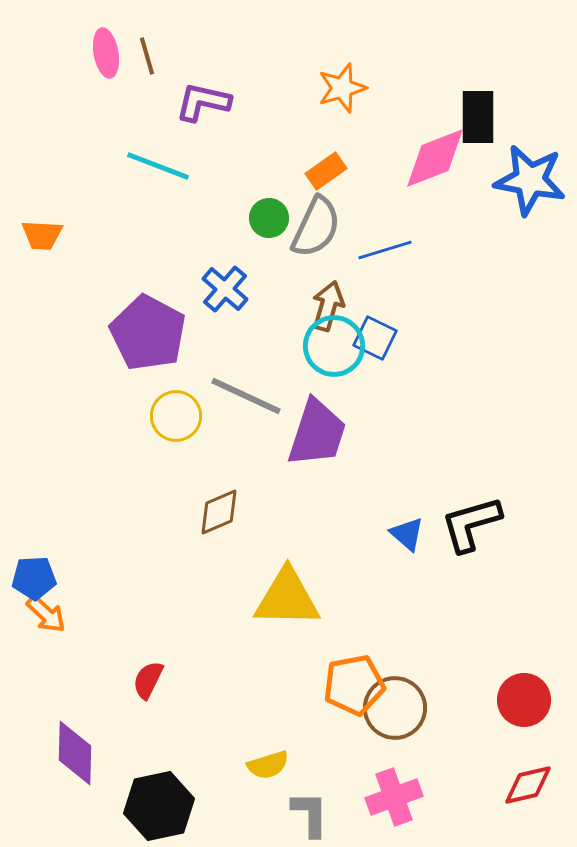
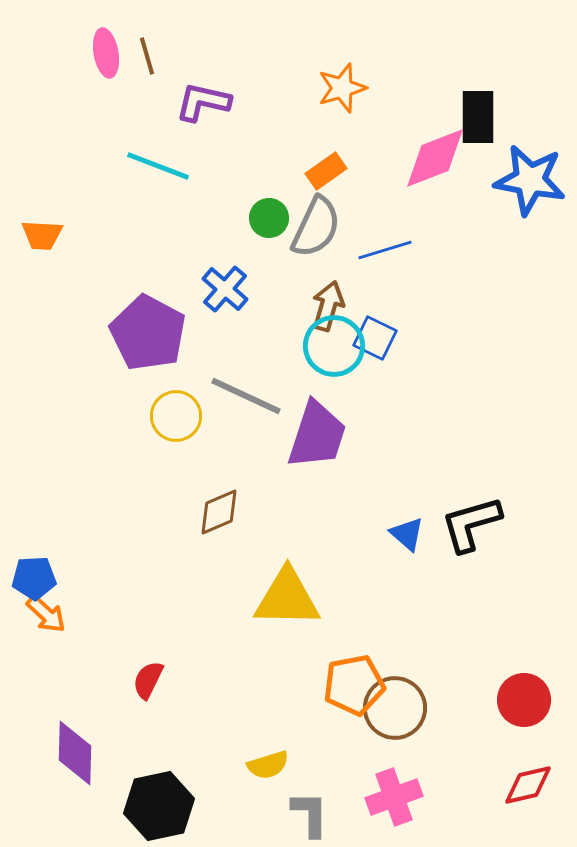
purple trapezoid: moved 2 px down
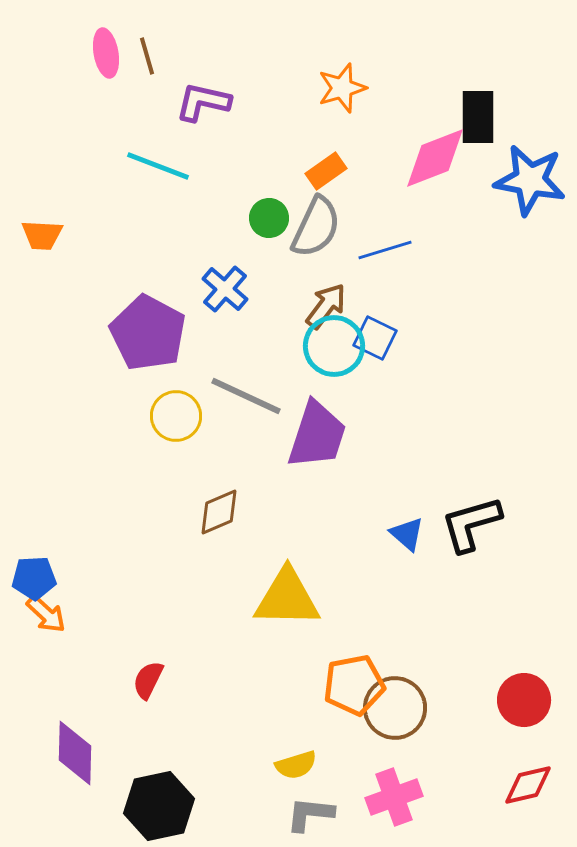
brown arrow: moved 2 px left; rotated 21 degrees clockwise
yellow semicircle: moved 28 px right
gray L-shape: rotated 84 degrees counterclockwise
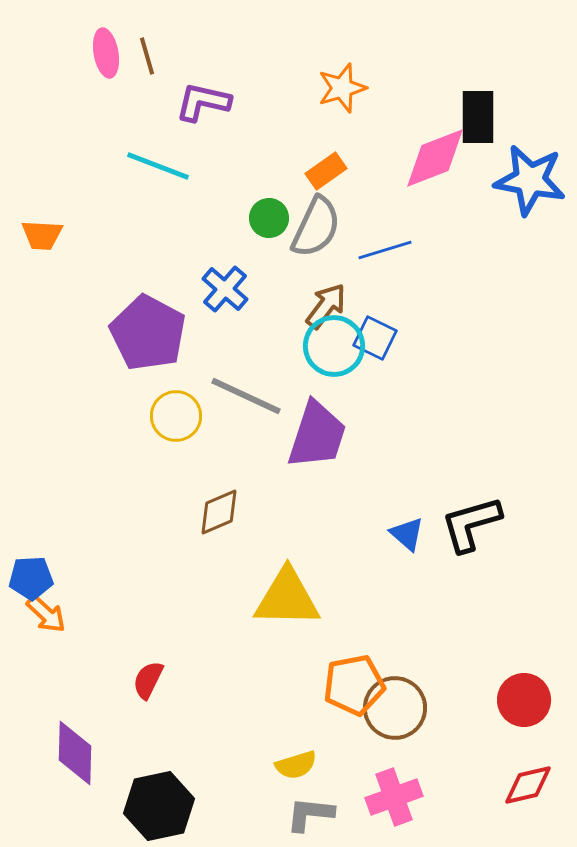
blue pentagon: moved 3 px left
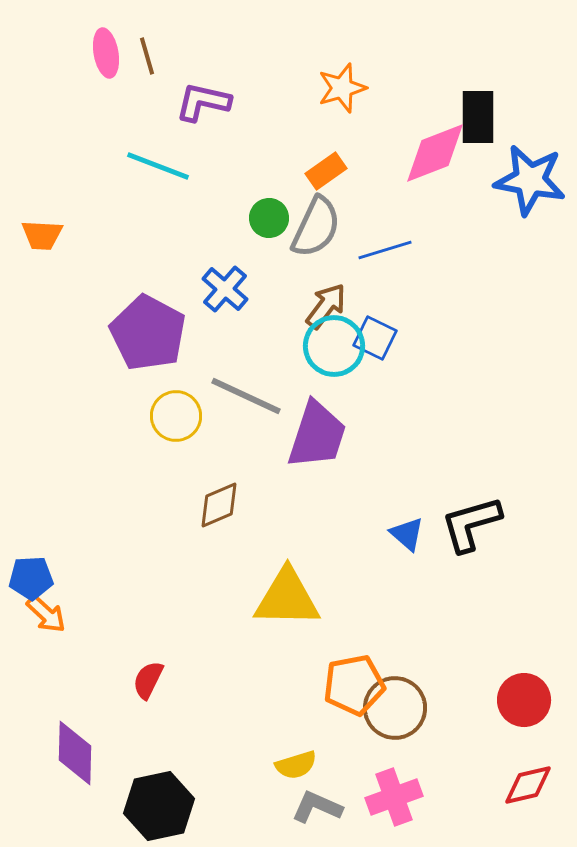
pink diamond: moved 5 px up
brown diamond: moved 7 px up
gray L-shape: moved 7 px right, 7 px up; rotated 18 degrees clockwise
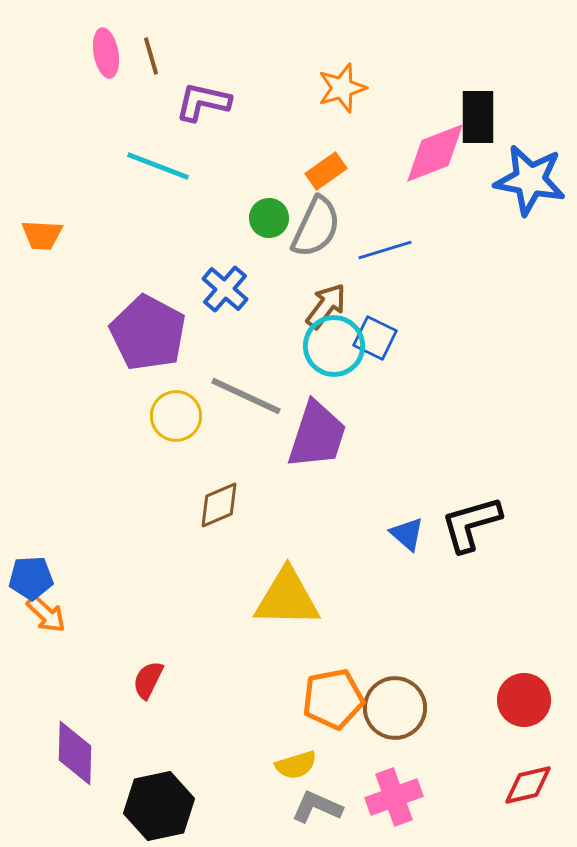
brown line: moved 4 px right
orange pentagon: moved 21 px left, 14 px down
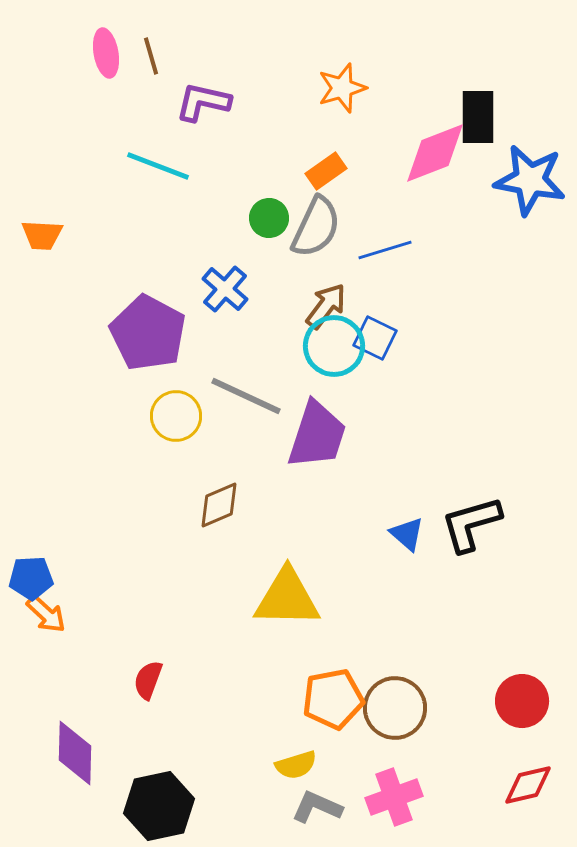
red semicircle: rotated 6 degrees counterclockwise
red circle: moved 2 px left, 1 px down
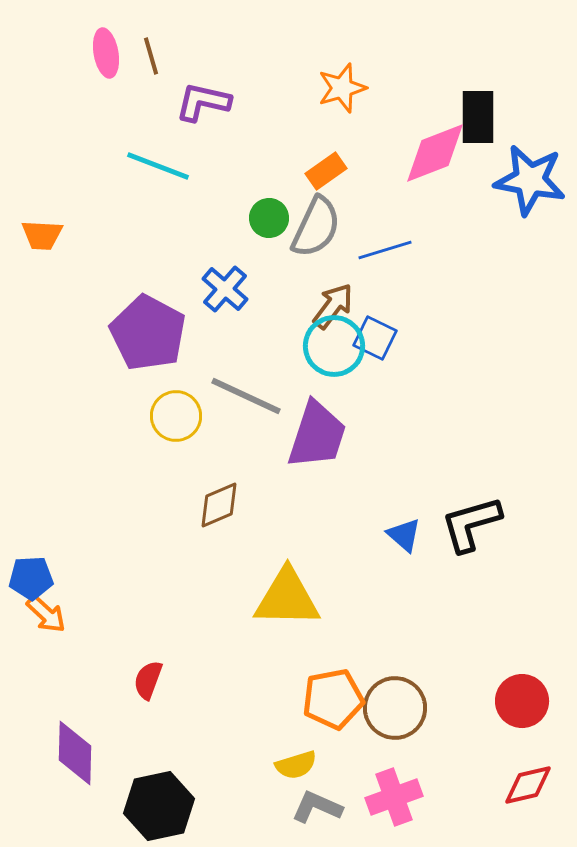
brown arrow: moved 7 px right
blue triangle: moved 3 px left, 1 px down
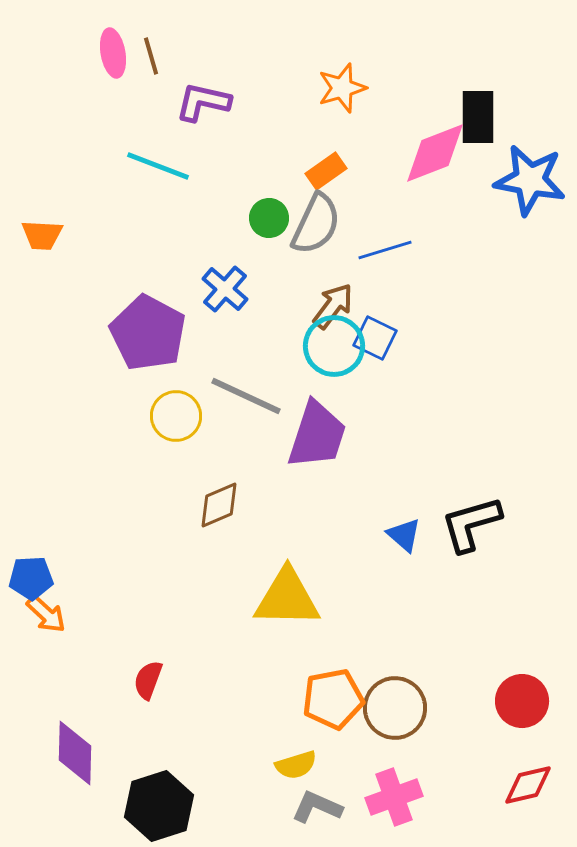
pink ellipse: moved 7 px right
gray semicircle: moved 3 px up
black hexagon: rotated 6 degrees counterclockwise
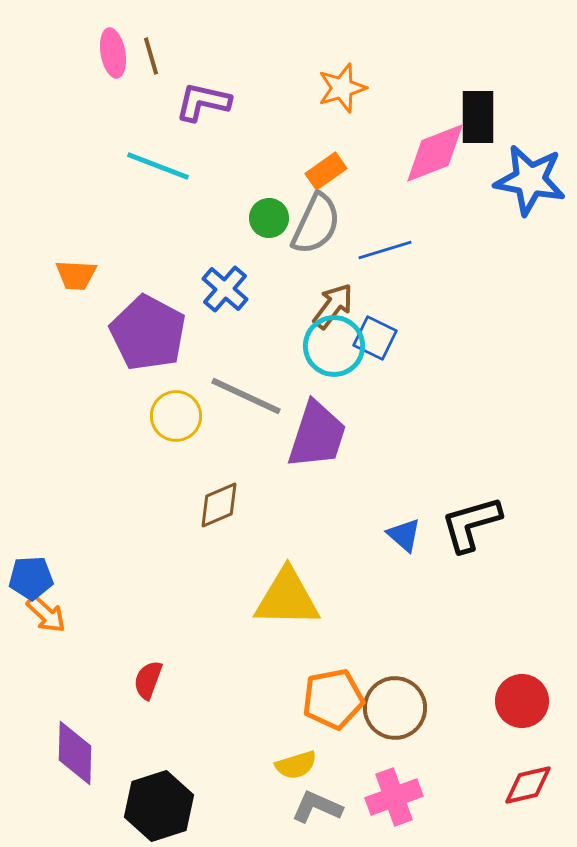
orange trapezoid: moved 34 px right, 40 px down
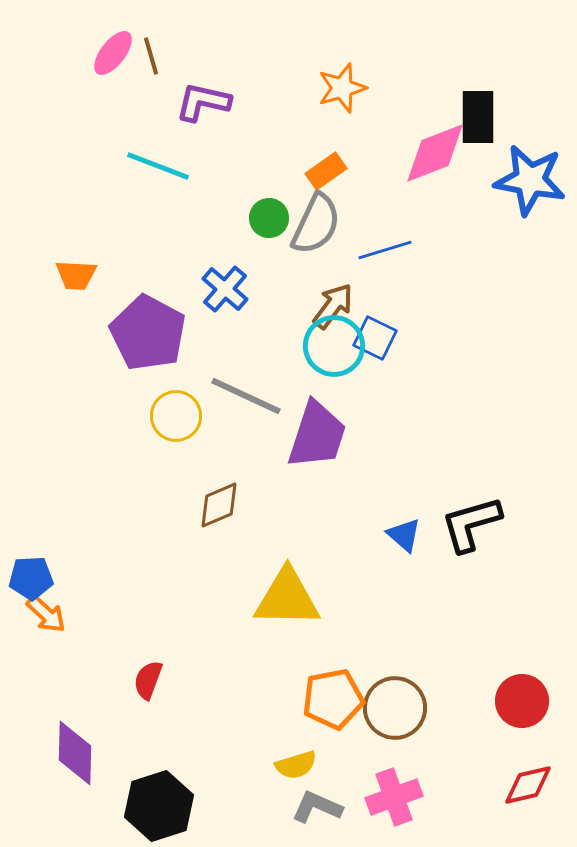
pink ellipse: rotated 48 degrees clockwise
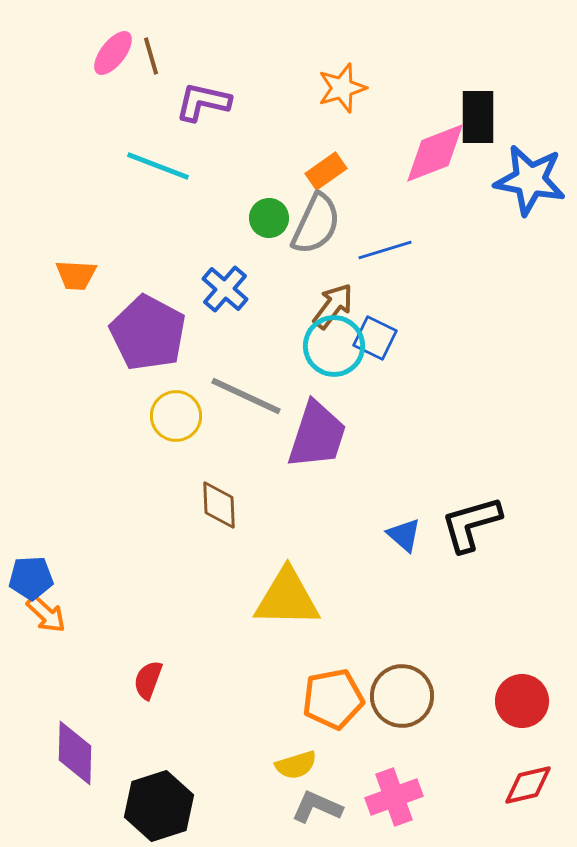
brown diamond: rotated 69 degrees counterclockwise
brown circle: moved 7 px right, 12 px up
